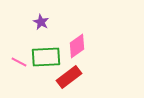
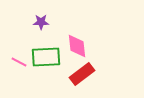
purple star: rotated 28 degrees counterclockwise
pink diamond: rotated 60 degrees counterclockwise
red rectangle: moved 13 px right, 3 px up
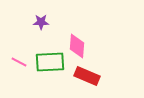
pink diamond: rotated 10 degrees clockwise
green rectangle: moved 4 px right, 5 px down
red rectangle: moved 5 px right, 2 px down; rotated 60 degrees clockwise
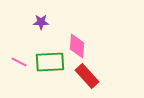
red rectangle: rotated 25 degrees clockwise
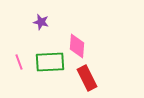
purple star: rotated 14 degrees clockwise
pink line: rotated 42 degrees clockwise
red rectangle: moved 2 px down; rotated 15 degrees clockwise
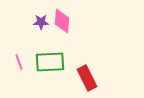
purple star: rotated 14 degrees counterclockwise
pink diamond: moved 15 px left, 25 px up
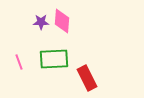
green rectangle: moved 4 px right, 3 px up
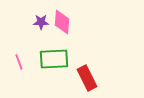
pink diamond: moved 1 px down
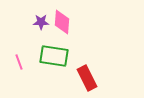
green rectangle: moved 3 px up; rotated 12 degrees clockwise
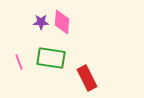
green rectangle: moved 3 px left, 2 px down
